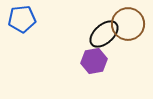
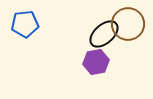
blue pentagon: moved 3 px right, 5 px down
purple hexagon: moved 2 px right, 1 px down
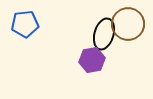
black ellipse: rotated 32 degrees counterclockwise
purple hexagon: moved 4 px left, 2 px up
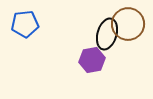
black ellipse: moved 3 px right
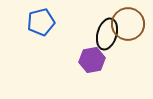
blue pentagon: moved 16 px right, 2 px up; rotated 8 degrees counterclockwise
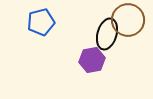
brown circle: moved 4 px up
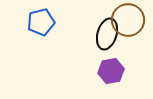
purple hexagon: moved 19 px right, 11 px down
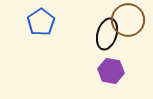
blue pentagon: rotated 20 degrees counterclockwise
purple hexagon: rotated 20 degrees clockwise
